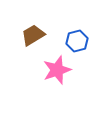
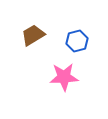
pink star: moved 7 px right, 7 px down; rotated 16 degrees clockwise
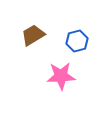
pink star: moved 3 px left, 1 px up
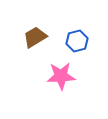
brown trapezoid: moved 2 px right, 2 px down
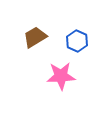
blue hexagon: rotated 20 degrees counterclockwise
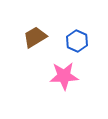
pink star: moved 3 px right
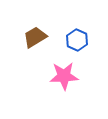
blue hexagon: moved 1 px up
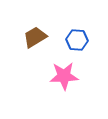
blue hexagon: rotated 20 degrees counterclockwise
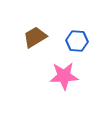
blue hexagon: moved 1 px down
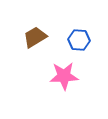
blue hexagon: moved 2 px right, 1 px up
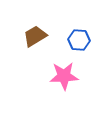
brown trapezoid: moved 1 px up
